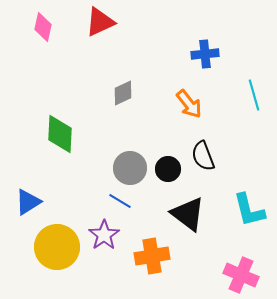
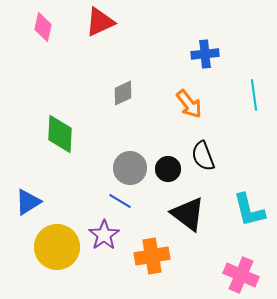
cyan line: rotated 8 degrees clockwise
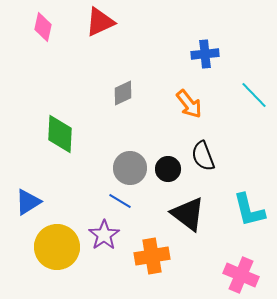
cyan line: rotated 36 degrees counterclockwise
